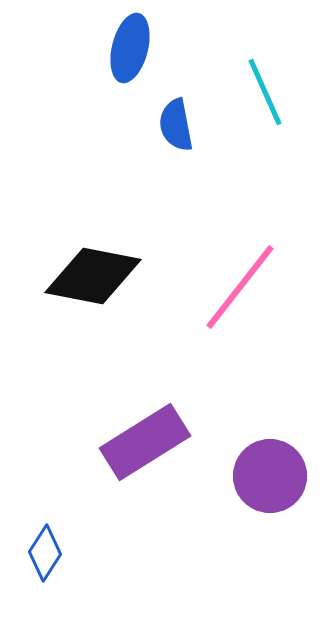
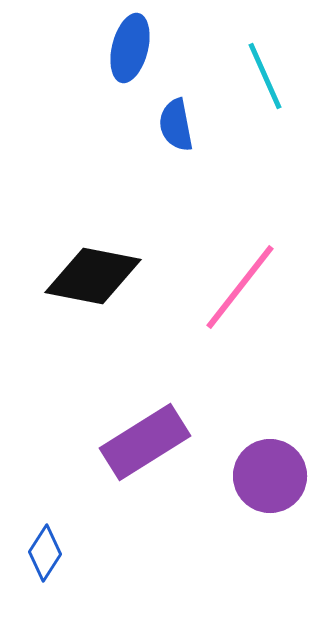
cyan line: moved 16 px up
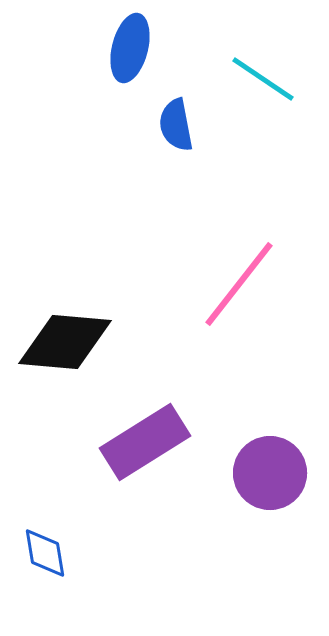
cyan line: moved 2 px left, 3 px down; rotated 32 degrees counterclockwise
black diamond: moved 28 px left, 66 px down; rotated 6 degrees counterclockwise
pink line: moved 1 px left, 3 px up
purple circle: moved 3 px up
blue diamond: rotated 42 degrees counterclockwise
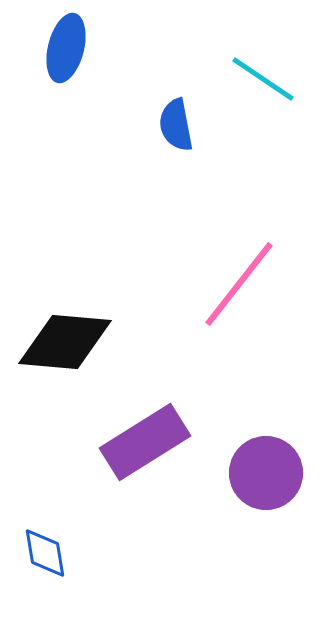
blue ellipse: moved 64 px left
purple circle: moved 4 px left
